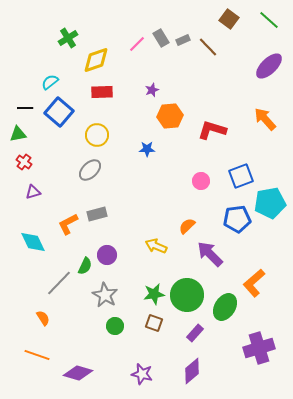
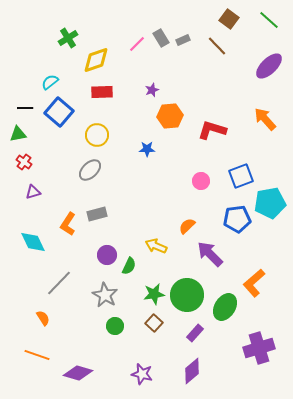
brown line at (208, 47): moved 9 px right, 1 px up
orange L-shape at (68, 224): rotated 30 degrees counterclockwise
green semicircle at (85, 266): moved 44 px right
brown square at (154, 323): rotated 24 degrees clockwise
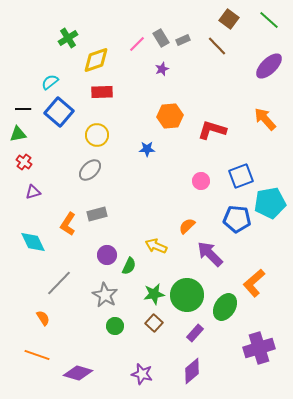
purple star at (152, 90): moved 10 px right, 21 px up
black line at (25, 108): moved 2 px left, 1 px down
blue pentagon at (237, 219): rotated 12 degrees clockwise
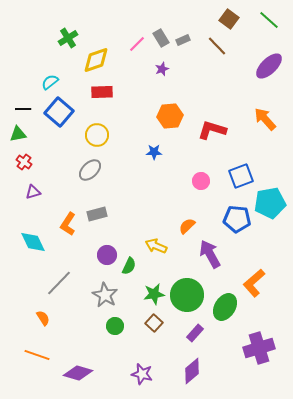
blue star at (147, 149): moved 7 px right, 3 px down
purple arrow at (210, 254): rotated 16 degrees clockwise
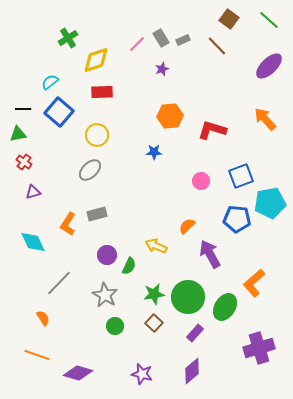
green circle at (187, 295): moved 1 px right, 2 px down
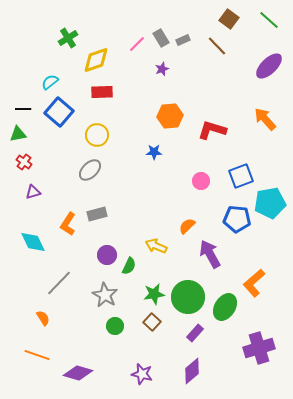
brown square at (154, 323): moved 2 px left, 1 px up
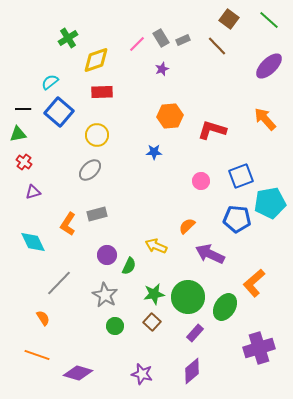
purple arrow at (210, 254): rotated 36 degrees counterclockwise
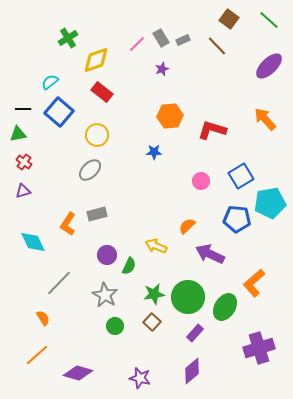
red rectangle at (102, 92): rotated 40 degrees clockwise
blue square at (241, 176): rotated 10 degrees counterclockwise
purple triangle at (33, 192): moved 10 px left, 1 px up
orange line at (37, 355): rotated 60 degrees counterclockwise
purple star at (142, 374): moved 2 px left, 4 px down
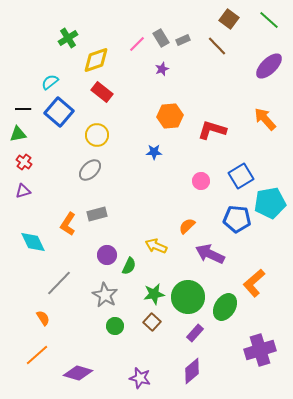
purple cross at (259, 348): moved 1 px right, 2 px down
